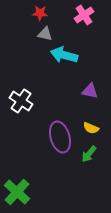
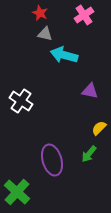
red star: rotated 21 degrees clockwise
yellow semicircle: moved 8 px right; rotated 112 degrees clockwise
purple ellipse: moved 8 px left, 23 px down
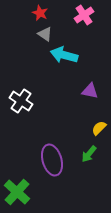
gray triangle: rotated 21 degrees clockwise
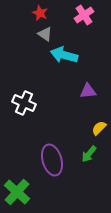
purple triangle: moved 2 px left; rotated 18 degrees counterclockwise
white cross: moved 3 px right, 2 px down; rotated 10 degrees counterclockwise
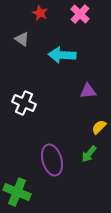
pink cross: moved 4 px left, 1 px up; rotated 12 degrees counterclockwise
gray triangle: moved 23 px left, 5 px down
cyan arrow: moved 2 px left; rotated 12 degrees counterclockwise
yellow semicircle: moved 1 px up
green cross: rotated 20 degrees counterclockwise
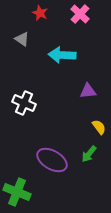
yellow semicircle: rotated 98 degrees clockwise
purple ellipse: rotated 44 degrees counterclockwise
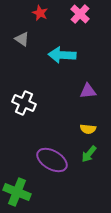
yellow semicircle: moved 11 px left, 2 px down; rotated 133 degrees clockwise
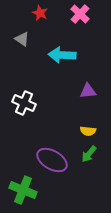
yellow semicircle: moved 2 px down
green cross: moved 6 px right, 2 px up
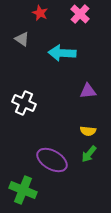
cyan arrow: moved 2 px up
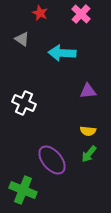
pink cross: moved 1 px right
purple ellipse: rotated 20 degrees clockwise
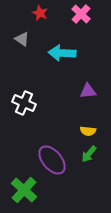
green cross: moved 1 px right; rotated 20 degrees clockwise
